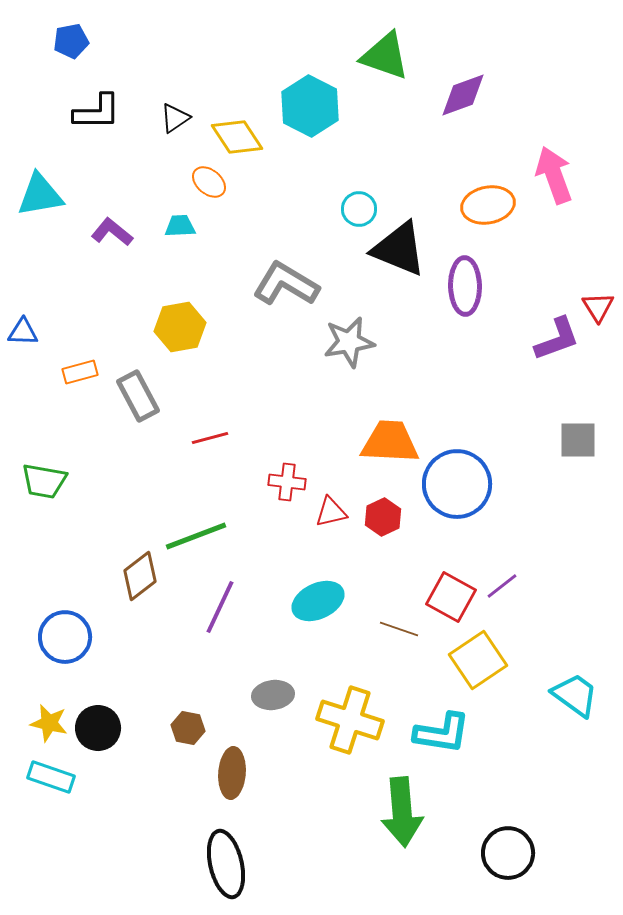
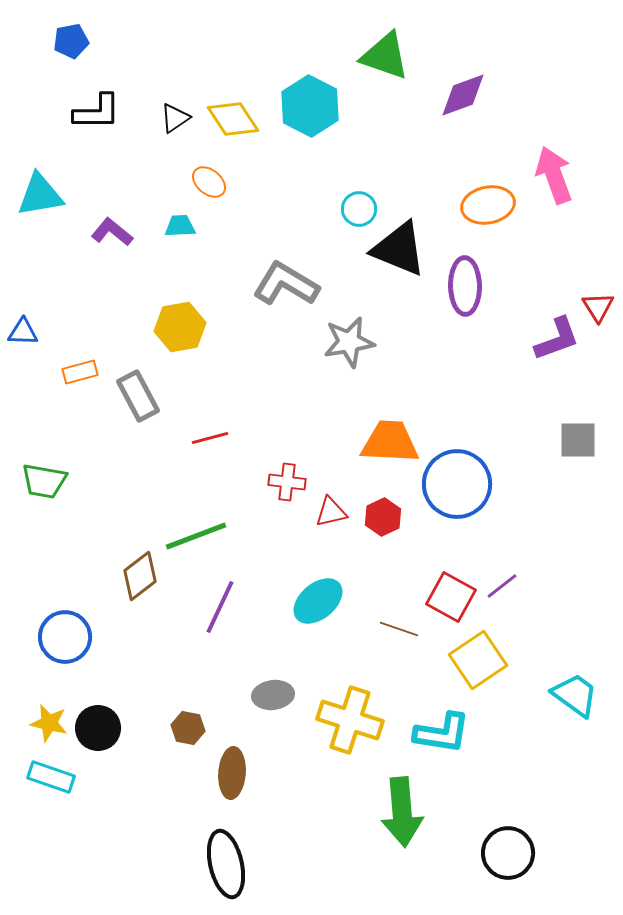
yellow diamond at (237, 137): moved 4 px left, 18 px up
cyan ellipse at (318, 601): rotated 15 degrees counterclockwise
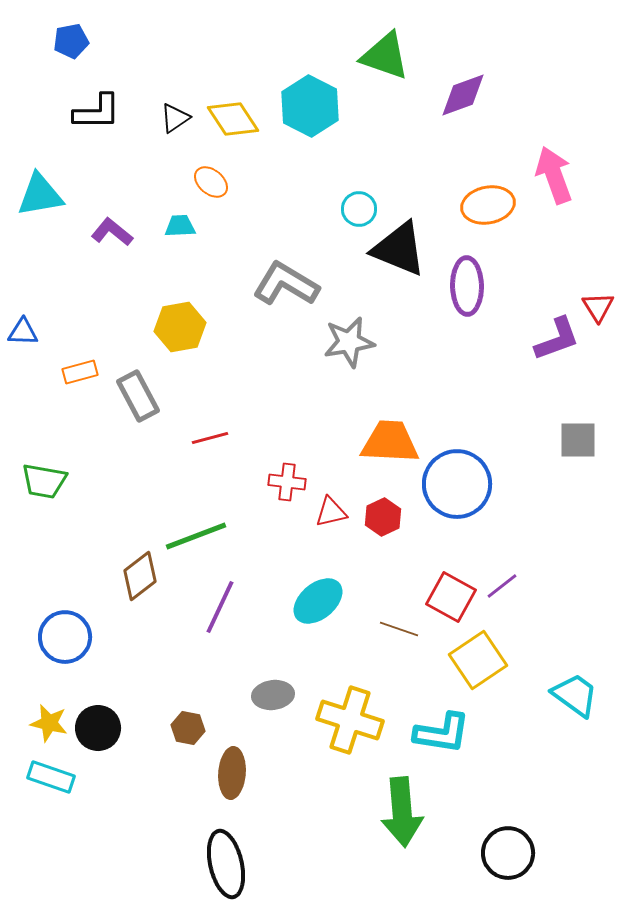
orange ellipse at (209, 182): moved 2 px right
purple ellipse at (465, 286): moved 2 px right
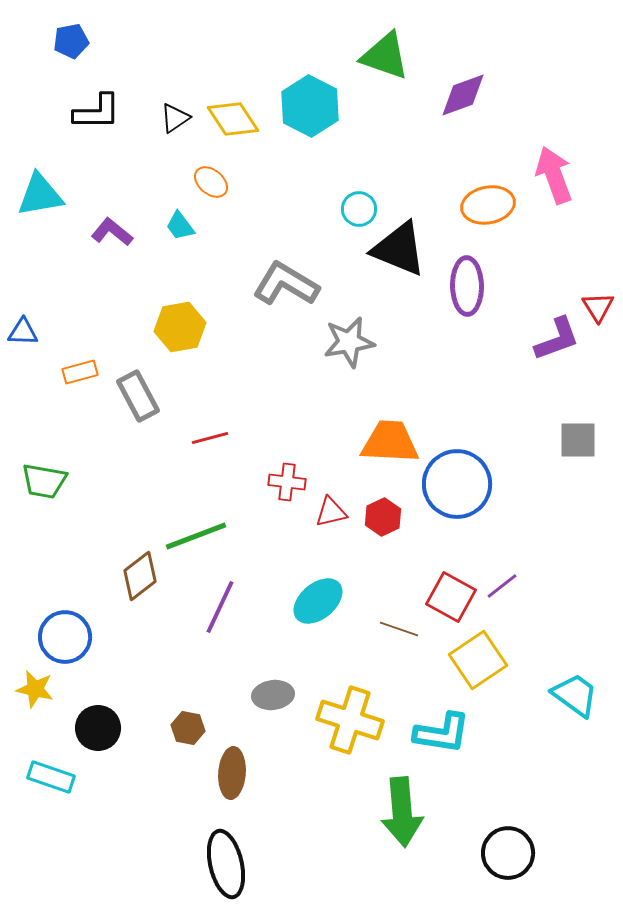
cyan trapezoid at (180, 226): rotated 124 degrees counterclockwise
yellow star at (49, 723): moved 14 px left, 34 px up
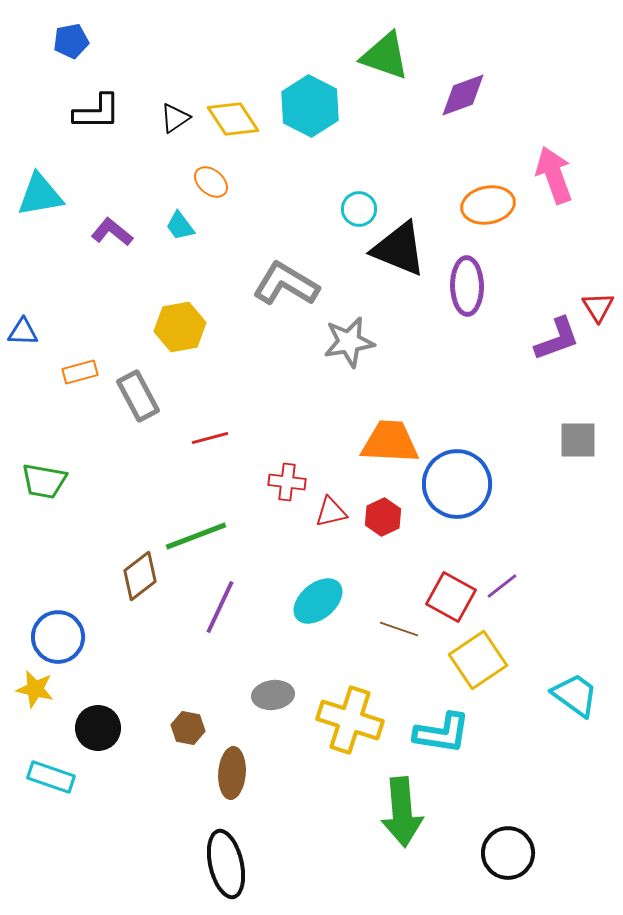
blue circle at (65, 637): moved 7 px left
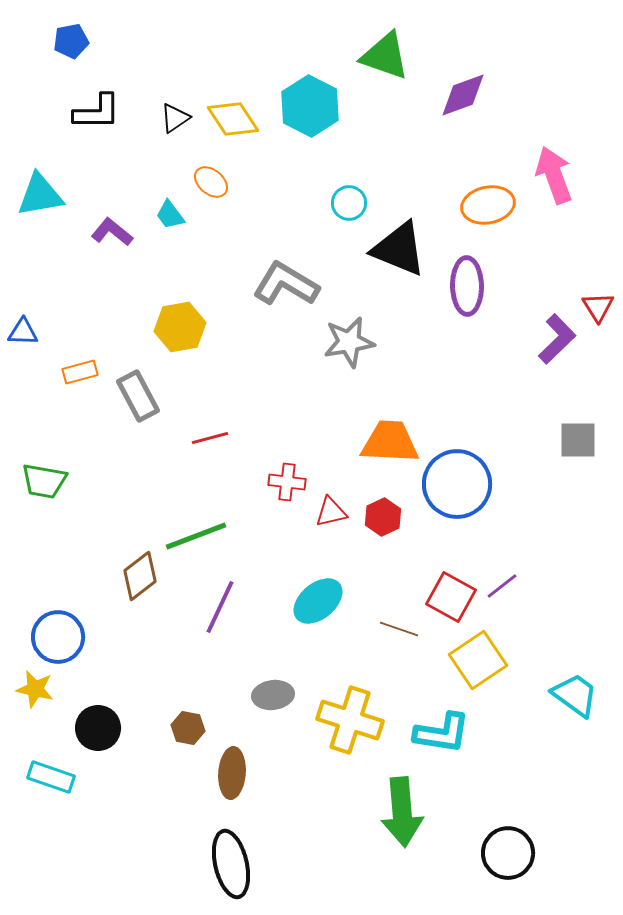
cyan circle at (359, 209): moved 10 px left, 6 px up
cyan trapezoid at (180, 226): moved 10 px left, 11 px up
purple L-shape at (557, 339): rotated 24 degrees counterclockwise
black ellipse at (226, 864): moved 5 px right
